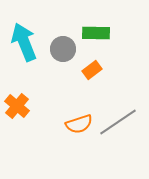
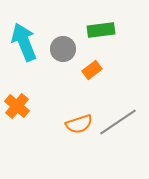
green rectangle: moved 5 px right, 3 px up; rotated 8 degrees counterclockwise
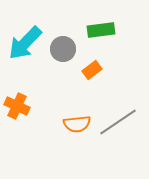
cyan arrow: moved 1 px right, 1 px down; rotated 114 degrees counterclockwise
orange cross: rotated 15 degrees counterclockwise
orange semicircle: moved 2 px left; rotated 12 degrees clockwise
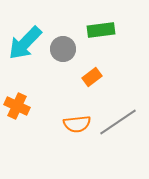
orange rectangle: moved 7 px down
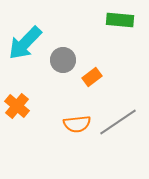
green rectangle: moved 19 px right, 10 px up; rotated 12 degrees clockwise
gray circle: moved 11 px down
orange cross: rotated 15 degrees clockwise
